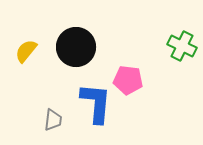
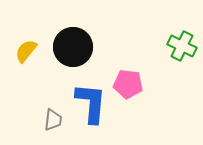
black circle: moved 3 px left
pink pentagon: moved 4 px down
blue L-shape: moved 5 px left
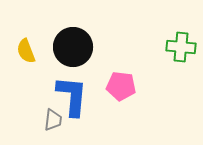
green cross: moved 1 px left, 1 px down; rotated 20 degrees counterclockwise
yellow semicircle: rotated 60 degrees counterclockwise
pink pentagon: moved 7 px left, 2 px down
blue L-shape: moved 19 px left, 7 px up
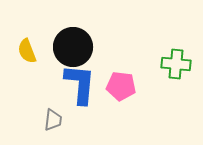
green cross: moved 5 px left, 17 px down
yellow semicircle: moved 1 px right
blue L-shape: moved 8 px right, 12 px up
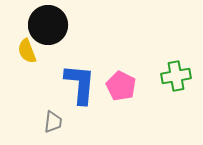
black circle: moved 25 px left, 22 px up
green cross: moved 12 px down; rotated 16 degrees counterclockwise
pink pentagon: rotated 20 degrees clockwise
gray trapezoid: moved 2 px down
